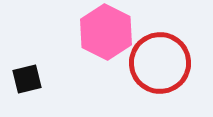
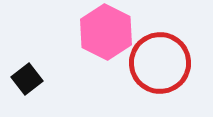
black square: rotated 24 degrees counterclockwise
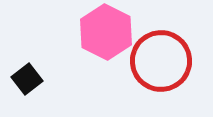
red circle: moved 1 px right, 2 px up
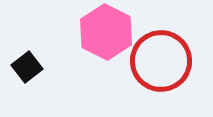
black square: moved 12 px up
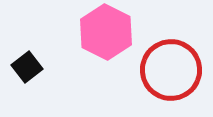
red circle: moved 10 px right, 9 px down
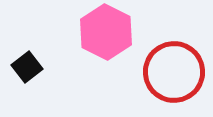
red circle: moved 3 px right, 2 px down
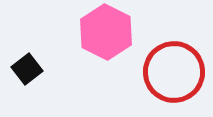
black square: moved 2 px down
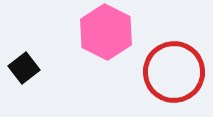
black square: moved 3 px left, 1 px up
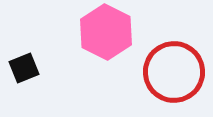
black square: rotated 16 degrees clockwise
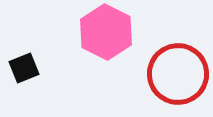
red circle: moved 4 px right, 2 px down
